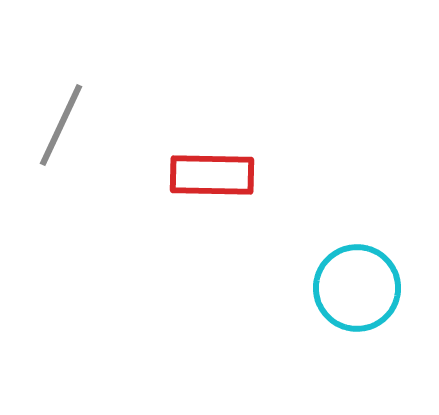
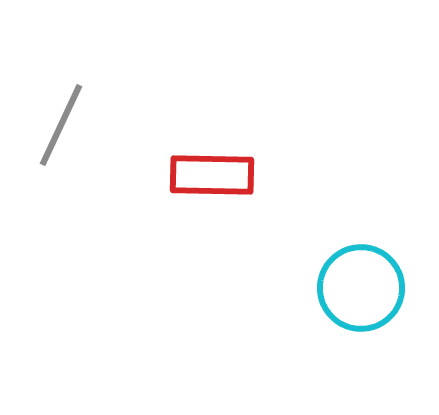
cyan circle: moved 4 px right
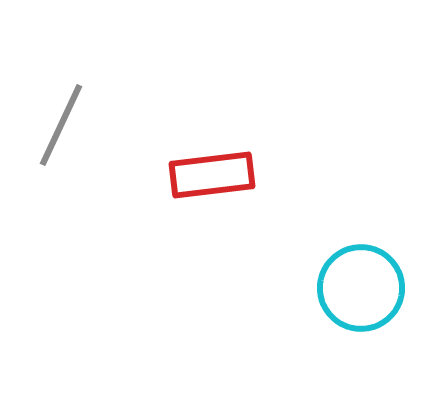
red rectangle: rotated 8 degrees counterclockwise
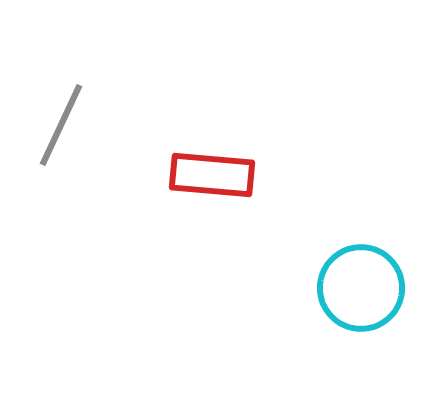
red rectangle: rotated 12 degrees clockwise
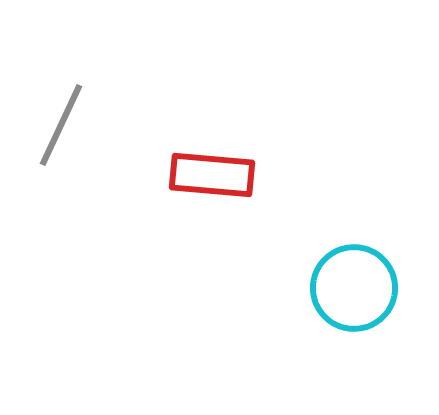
cyan circle: moved 7 px left
